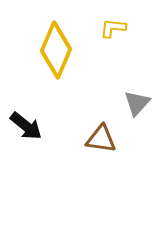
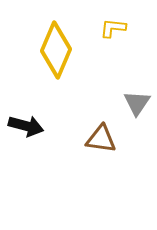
gray triangle: rotated 8 degrees counterclockwise
black arrow: rotated 24 degrees counterclockwise
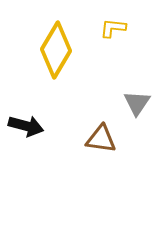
yellow diamond: rotated 8 degrees clockwise
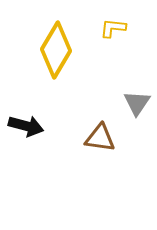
brown triangle: moved 1 px left, 1 px up
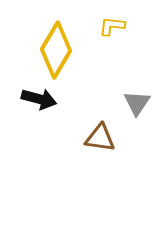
yellow L-shape: moved 1 px left, 2 px up
black arrow: moved 13 px right, 27 px up
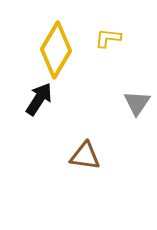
yellow L-shape: moved 4 px left, 12 px down
black arrow: rotated 72 degrees counterclockwise
brown triangle: moved 15 px left, 18 px down
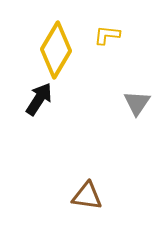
yellow L-shape: moved 1 px left, 3 px up
brown triangle: moved 2 px right, 40 px down
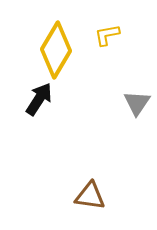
yellow L-shape: rotated 16 degrees counterclockwise
brown triangle: moved 3 px right
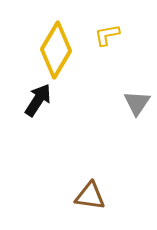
black arrow: moved 1 px left, 1 px down
